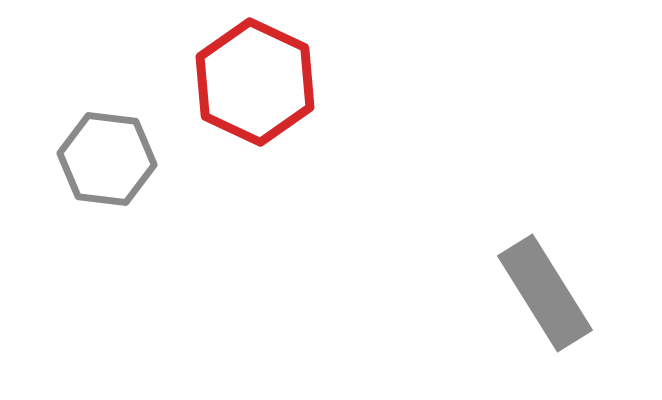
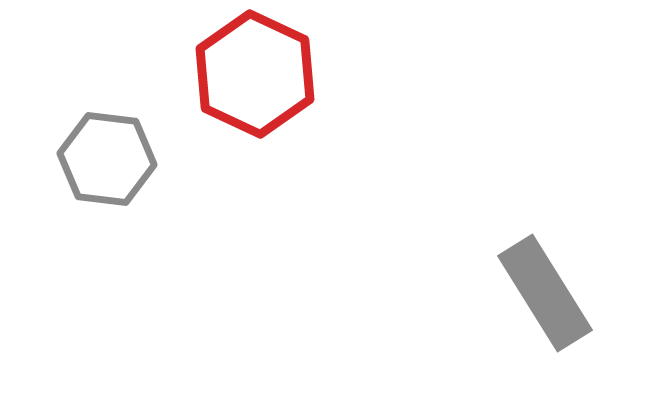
red hexagon: moved 8 px up
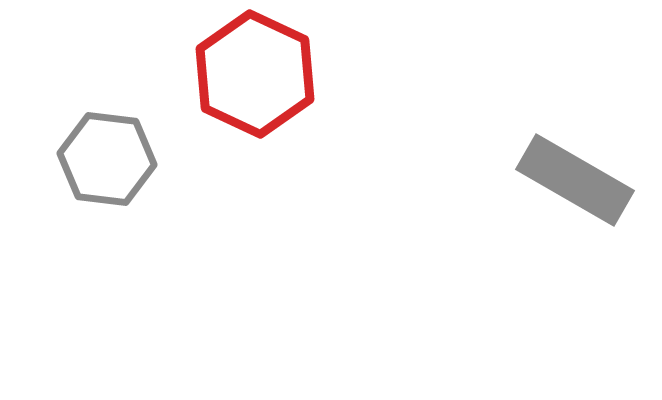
gray rectangle: moved 30 px right, 113 px up; rotated 28 degrees counterclockwise
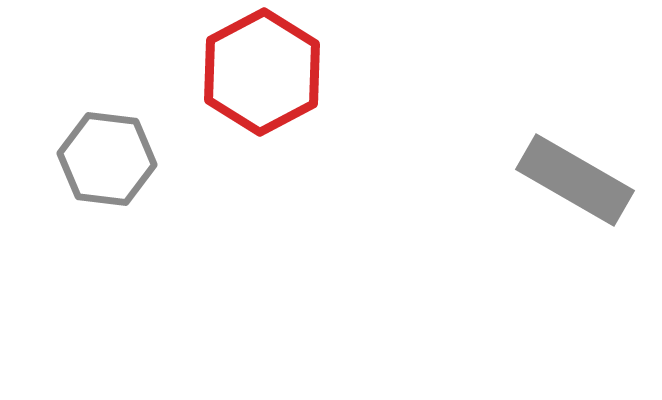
red hexagon: moved 7 px right, 2 px up; rotated 7 degrees clockwise
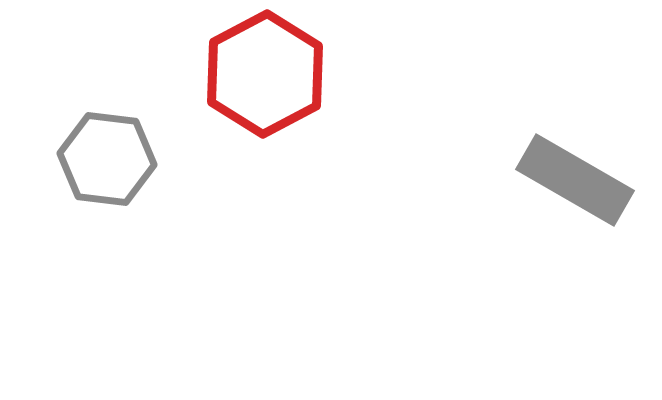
red hexagon: moved 3 px right, 2 px down
